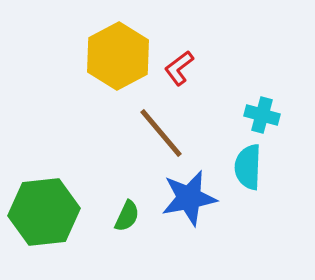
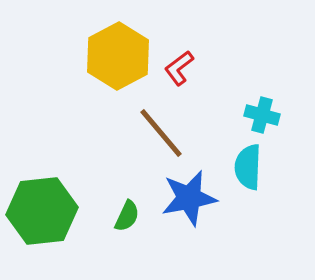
green hexagon: moved 2 px left, 1 px up
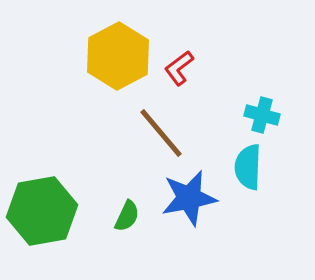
green hexagon: rotated 4 degrees counterclockwise
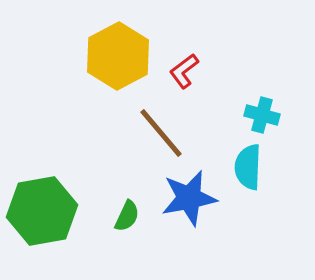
red L-shape: moved 5 px right, 3 px down
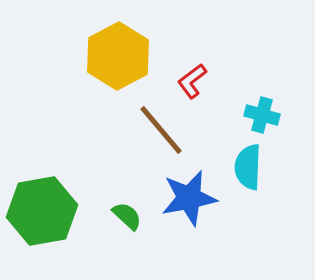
red L-shape: moved 8 px right, 10 px down
brown line: moved 3 px up
green semicircle: rotated 72 degrees counterclockwise
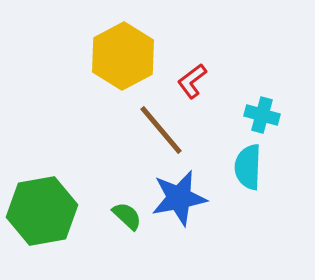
yellow hexagon: moved 5 px right
blue star: moved 10 px left
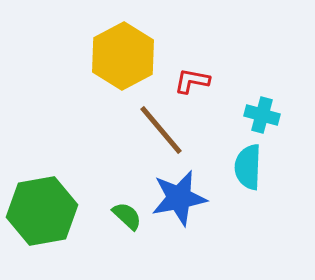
red L-shape: rotated 48 degrees clockwise
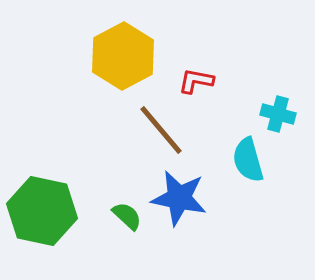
red L-shape: moved 4 px right
cyan cross: moved 16 px right, 1 px up
cyan semicircle: moved 7 px up; rotated 18 degrees counterclockwise
blue star: rotated 22 degrees clockwise
green hexagon: rotated 22 degrees clockwise
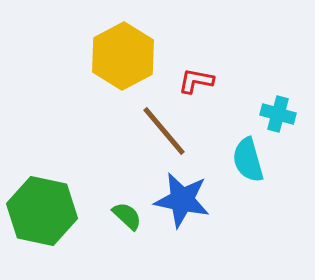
brown line: moved 3 px right, 1 px down
blue star: moved 3 px right, 2 px down
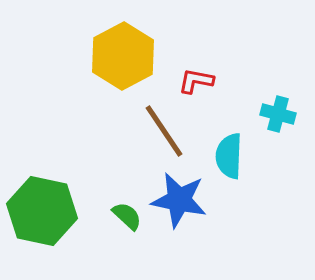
brown line: rotated 6 degrees clockwise
cyan semicircle: moved 19 px left, 4 px up; rotated 18 degrees clockwise
blue star: moved 3 px left
